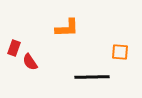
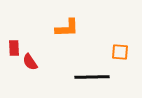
red rectangle: rotated 21 degrees counterclockwise
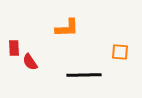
black line: moved 8 px left, 2 px up
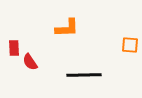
orange square: moved 10 px right, 7 px up
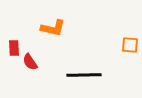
orange L-shape: moved 14 px left; rotated 15 degrees clockwise
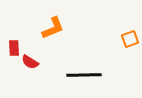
orange L-shape: rotated 35 degrees counterclockwise
orange square: moved 6 px up; rotated 24 degrees counterclockwise
red semicircle: rotated 24 degrees counterclockwise
